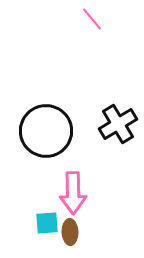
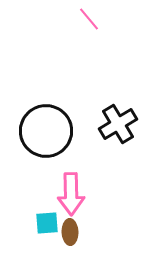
pink line: moved 3 px left
pink arrow: moved 2 px left, 1 px down
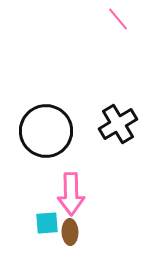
pink line: moved 29 px right
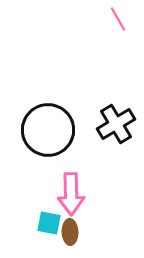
pink line: rotated 10 degrees clockwise
black cross: moved 2 px left
black circle: moved 2 px right, 1 px up
cyan square: moved 2 px right; rotated 15 degrees clockwise
